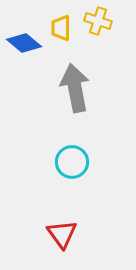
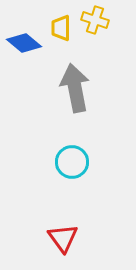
yellow cross: moved 3 px left, 1 px up
red triangle: moved 1 px right, 4 px down
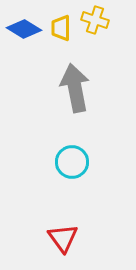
blue diamond: moved 14 px up; rotated 8 degrees counterclockwise
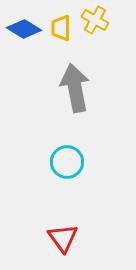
yellow cross: rotated 12 degrees clockwise
cyan circle: moved 5 px left
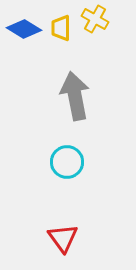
yellow cross: moved 1 px up
gray arrow: moved 8 px down
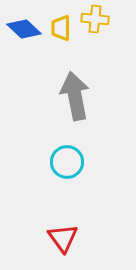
yellow cross: rotated 24 degrees counterclockwise
blue diamond: rotated 12 degrees clockwise
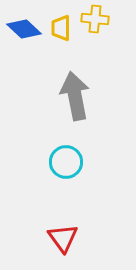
cyan circle: moved 1 px left
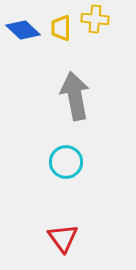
blue diamond: moved 1 px left, 1 px down
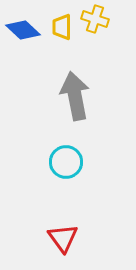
yellow cross: rotated 12 degrees clockwise
yellow trapezoid: moved 1 px right, 1 px up
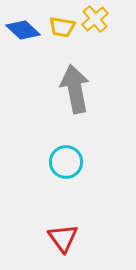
yellow cross: rotated 32 degrees clockwise
yellow trapezoid: rotated 80 degrees counterclockwise
gray arrow: moved 7 px up
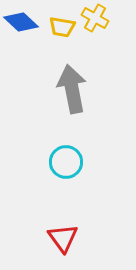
yellow cross: moved 1 px up; rotated 20 degrees counterclockwise
blue diamond: moved 2 px left, 8 px up
gray arrow: moved 3 px left
